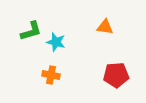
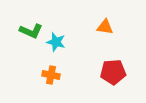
green L-shape: rotated 40 degrees clockwise
red pentagon: moved 3 px left, 3 px up
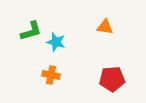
green L-shape: rotated 40 degrees counterclockwise
red pentagon: moved 1 px left, 7 px down
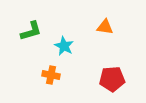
cyan star: moved 8 px right, 4 px down; rotated 12 degrees clockwise
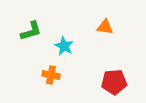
red pentagon: moved 2 px right, 3 px down
